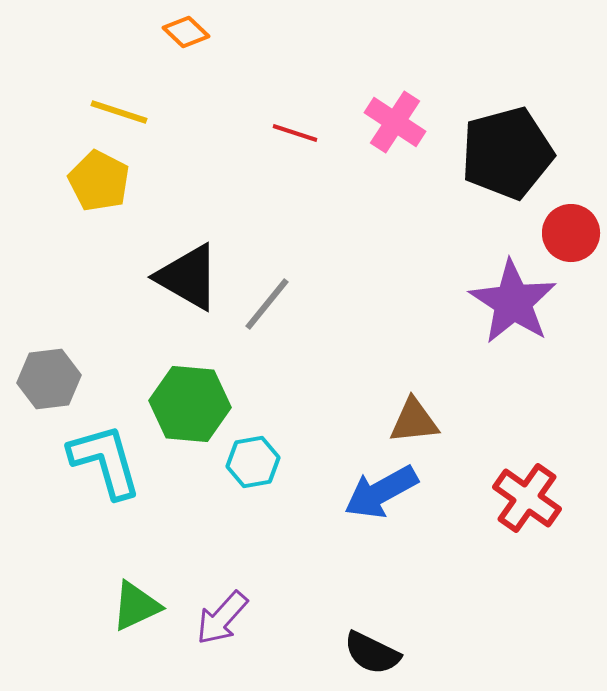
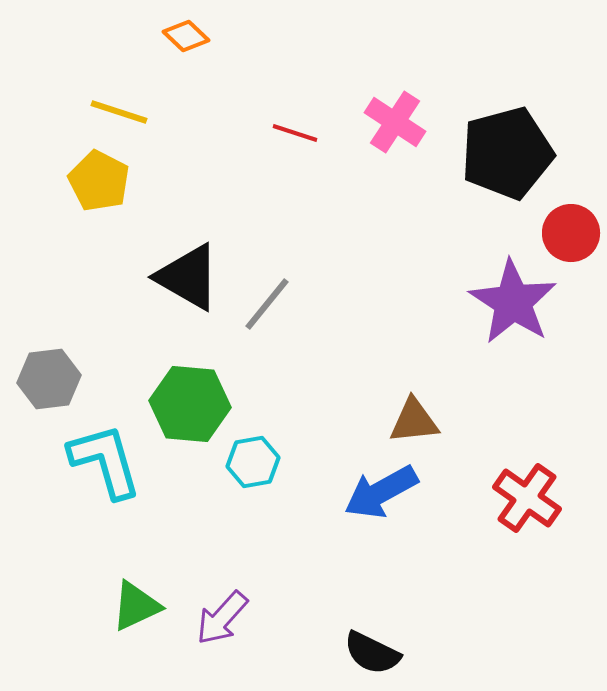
orange diamond: moved 4 px down
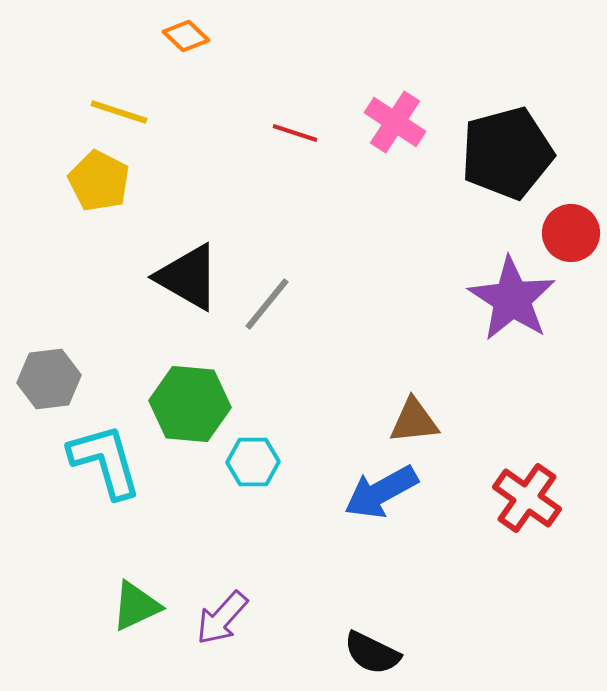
purple star: moved 1 px left, 3 px up
cyan hexagon: rotated 9 degrees clockwise
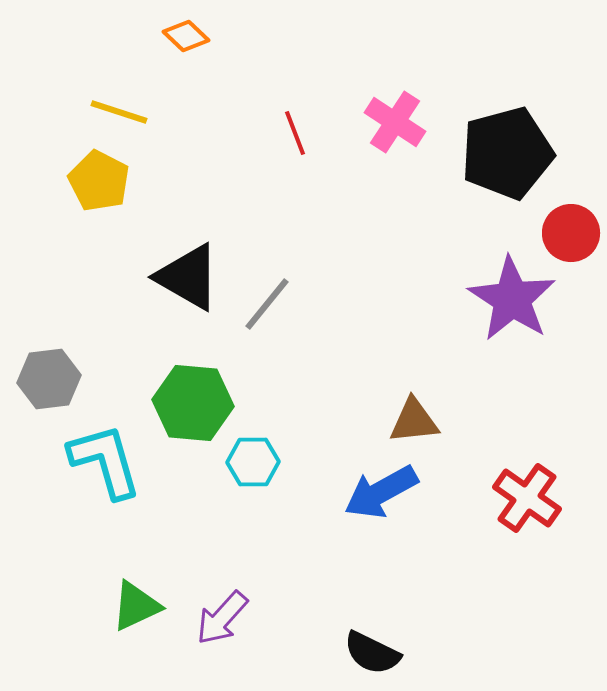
red line: rotated 51 degrees clockwise
green hexagon: moved 3 px right, 1 px up
